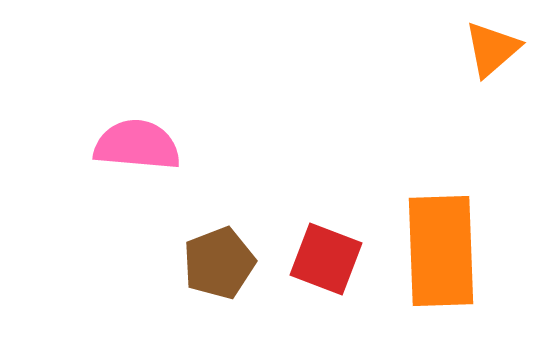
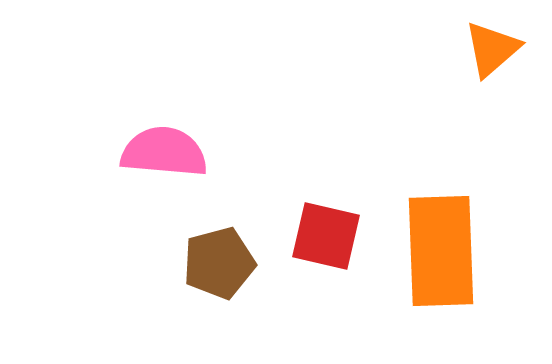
pink semicircle: moved 27 px right, 7 px down
red square: moved 23 px up; rotated 8 degrees counterclockwise
brown pentagon: rotated 6 degrees clockwise
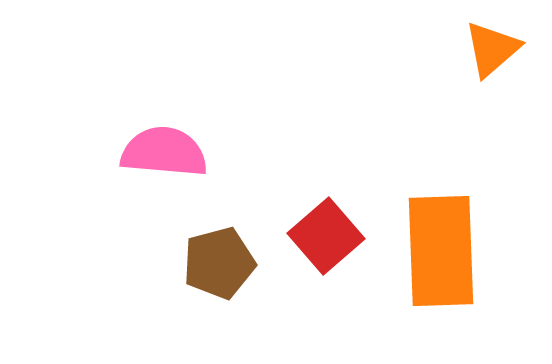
red square: rotated 36 degrees clockwise
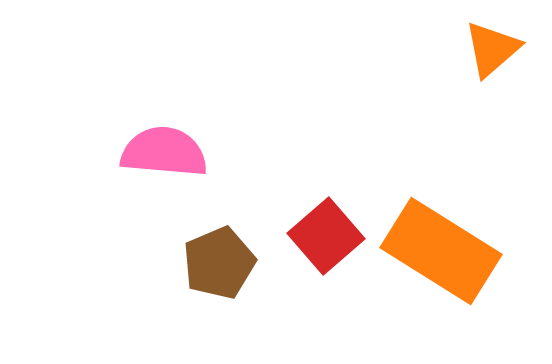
orange rectangle: rotated 56 degrees counterclockwise
brown pentagon: rotated 8 degrees counterclockwise
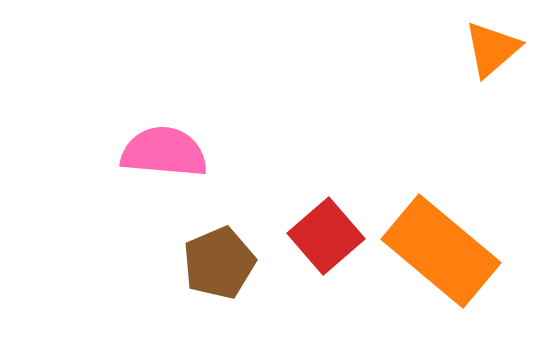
orange rectangle: rotated 8 degrees clockwise
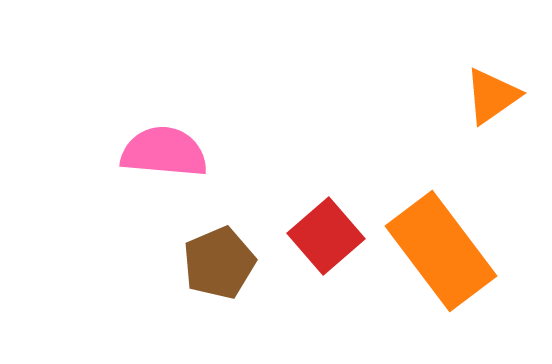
orange triangle: moved 47 px down; rotated 6 degrees clockwise
orange rectangle: rotated 13 degrees clockwise
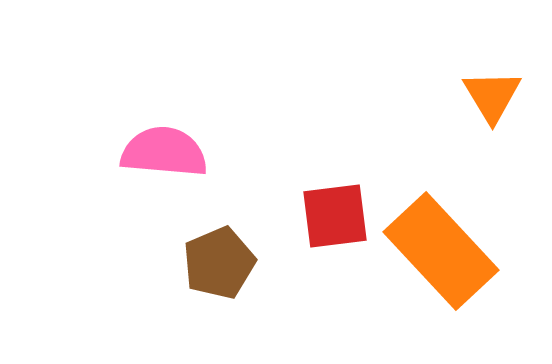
orange triangle: rotated 26 degrees counterclockwise
red square: moved 9 px right, 20 px up; rotated 34 degrees clockwise
orange rectangle: rotated 6 degrees counterclockwise
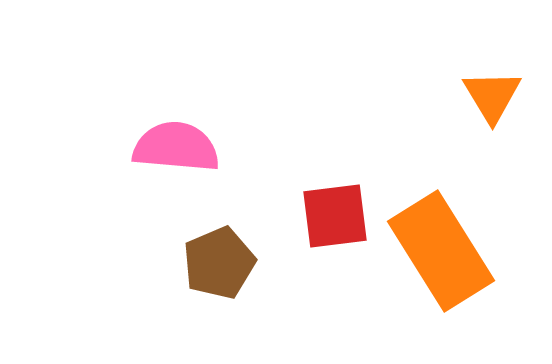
pink semicircle: moved 12 px right, 5 px up
orange rectangle: rotated 11 degrees clockwise
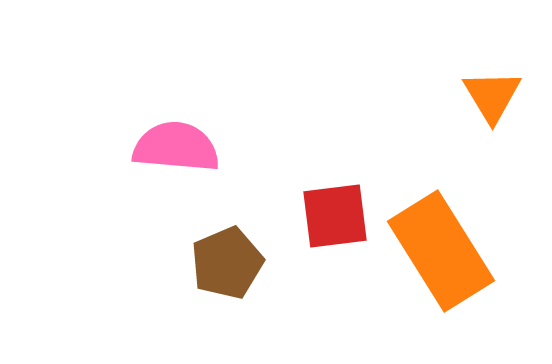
brown pentagon: moved 8 px right
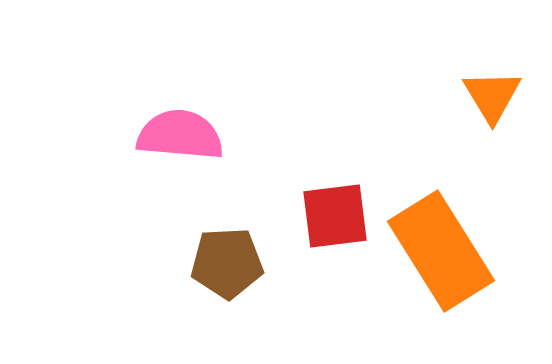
pink semicircle: moved 4 px right, 12 px up
brown pentagon: rotated 20 degrees clockwise
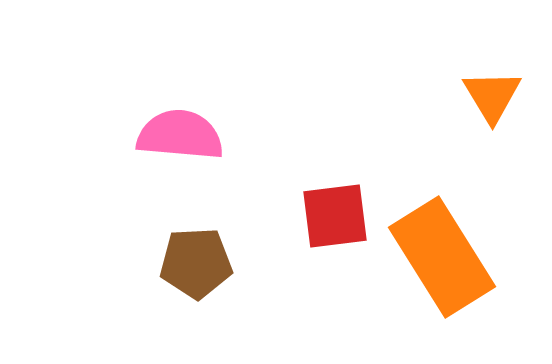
orange rectangle: moved 1 px right, 6 px down
brown pentagon: moved 31 px left
